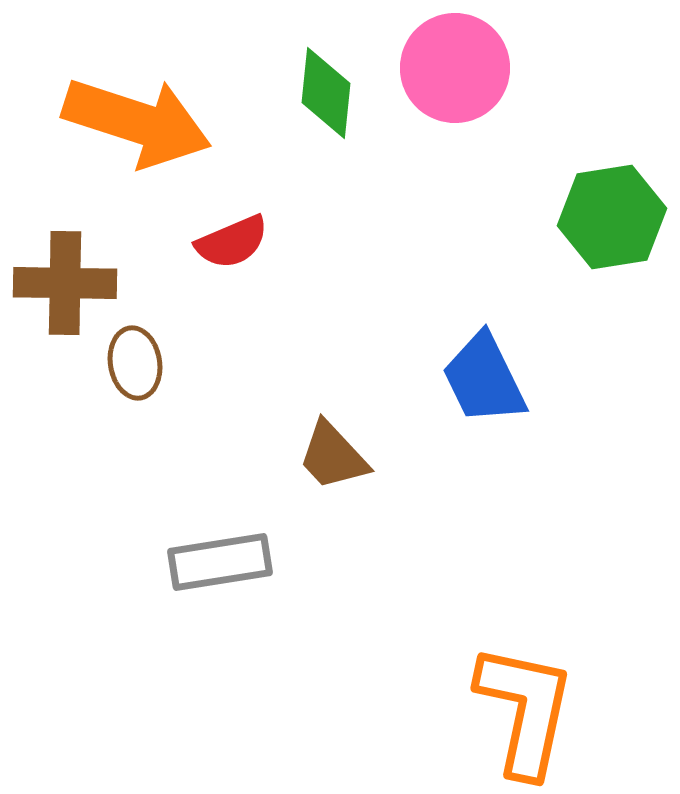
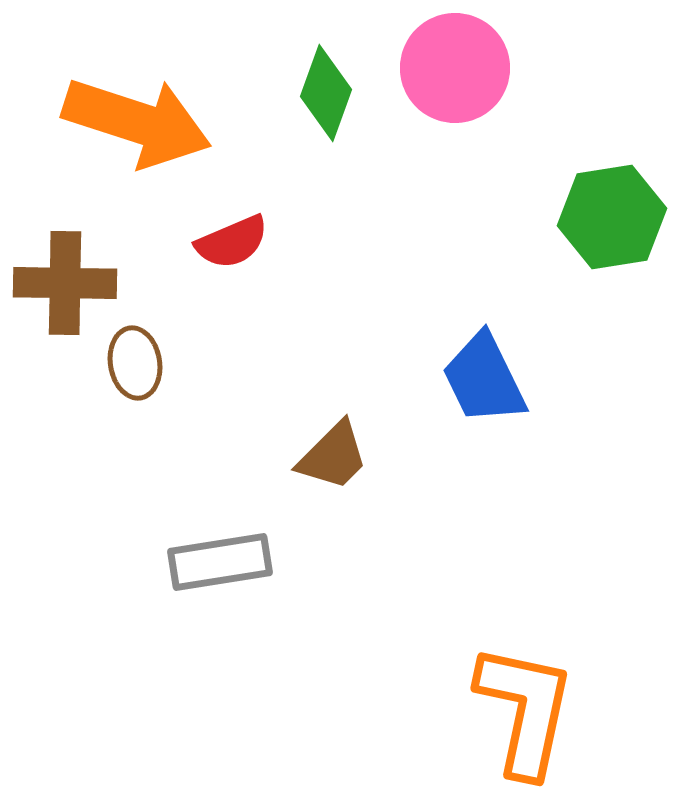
green diamond: rotated 14 degrees clockwise
brown trapezoid: rotated 92 degrees counterclockwise
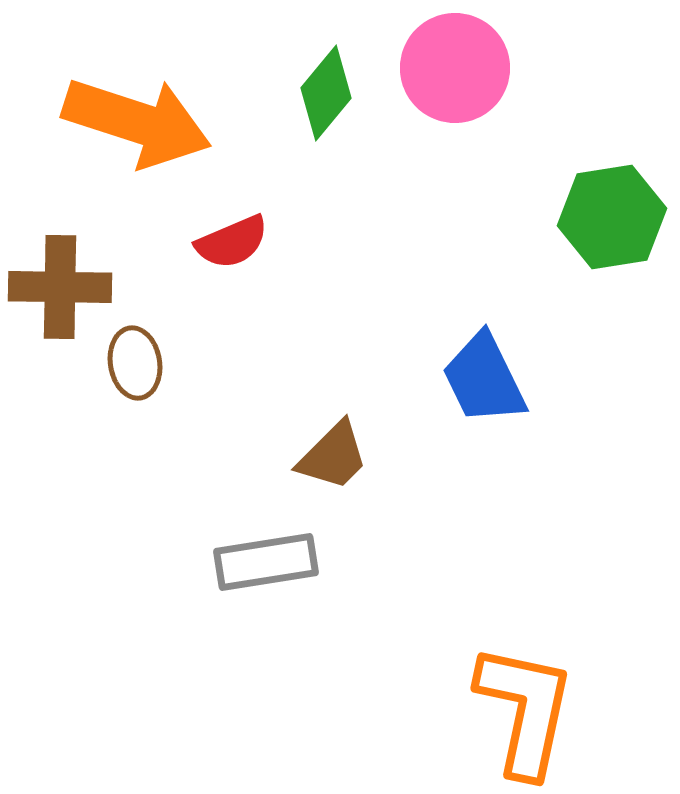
green diamond: rotated 20 degrees clockwise
brown cross: moved 5 px left, 4 px down
gray rectangle: moved 46 px right
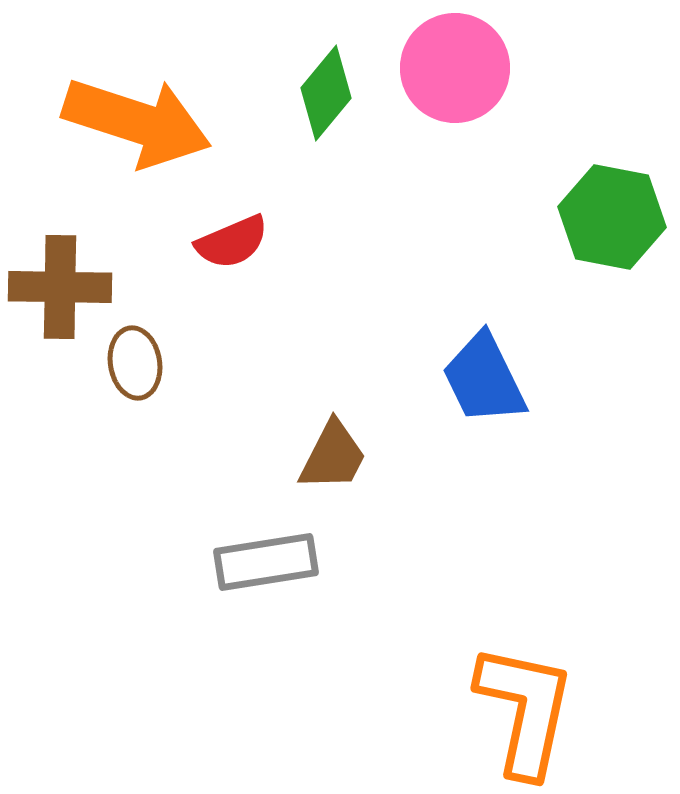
green hexagon: rotated 20 degrees clockwise
brown trapezoid: rotated 18 degrees counterclockwise
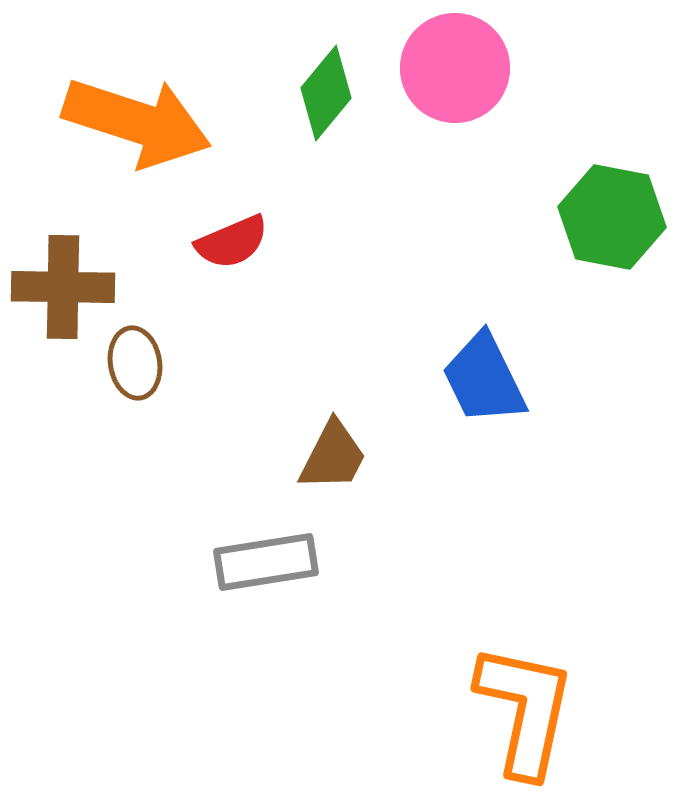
brown cross: moved 3 px right
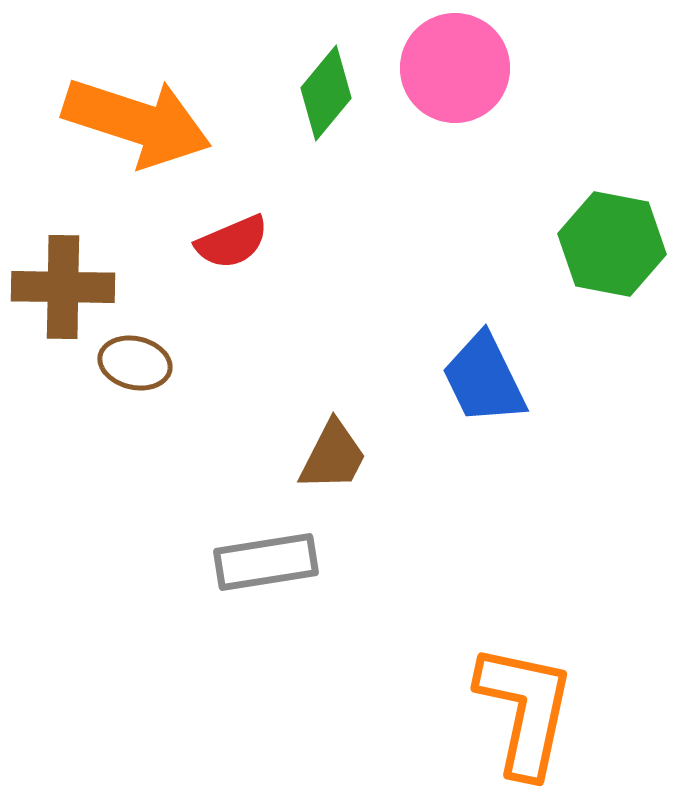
green hexagon: moved 27 px down
brown ellipse: rotated 68 degrees counterclockwise
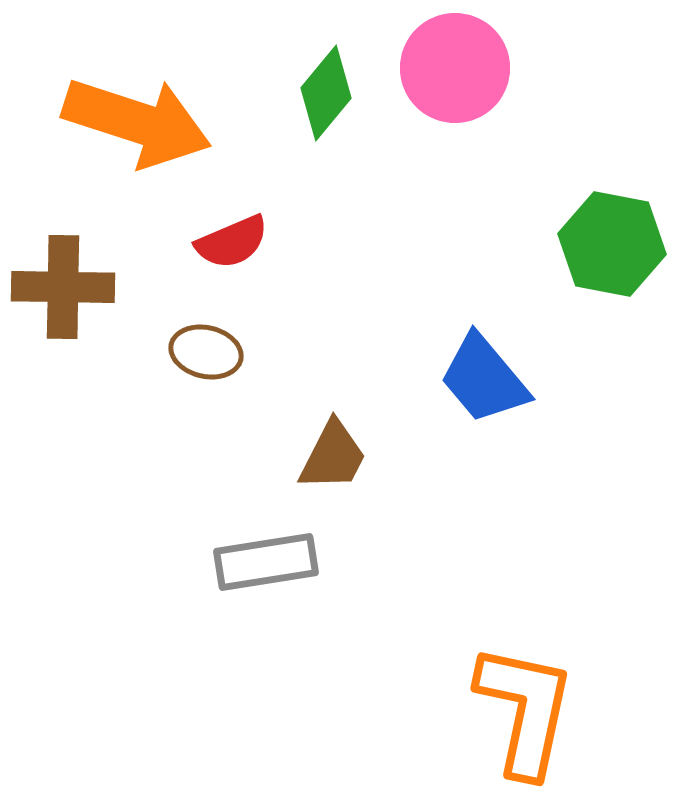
brown ellipse: moved 71 px right, 11 px up
blue trapezoid: rotated 14 degrees counterclockwise
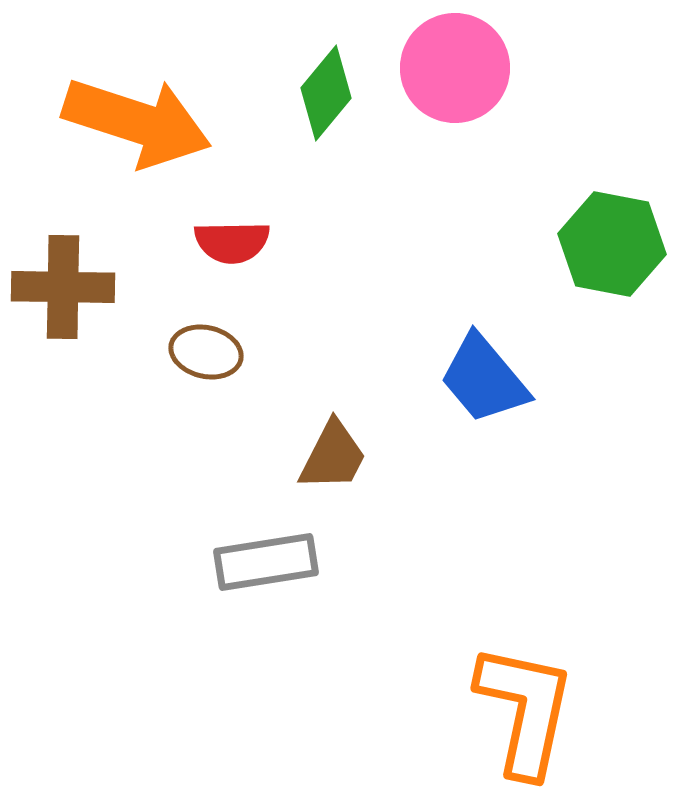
red semicircle: rotated 22 degrees clockwise
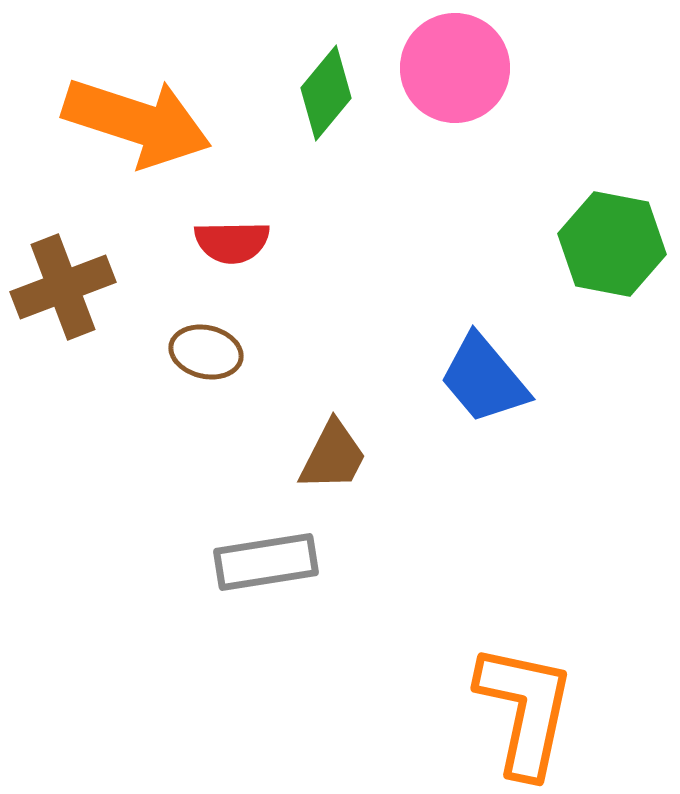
brown cross: rotated 22 degrees counterclockwise
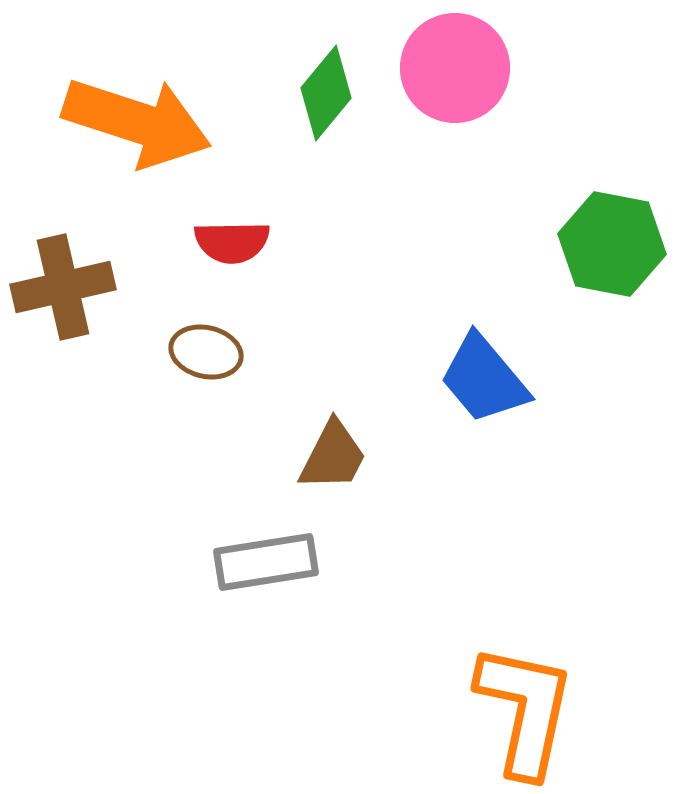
brown cross: rotated 8 degrees clockwise
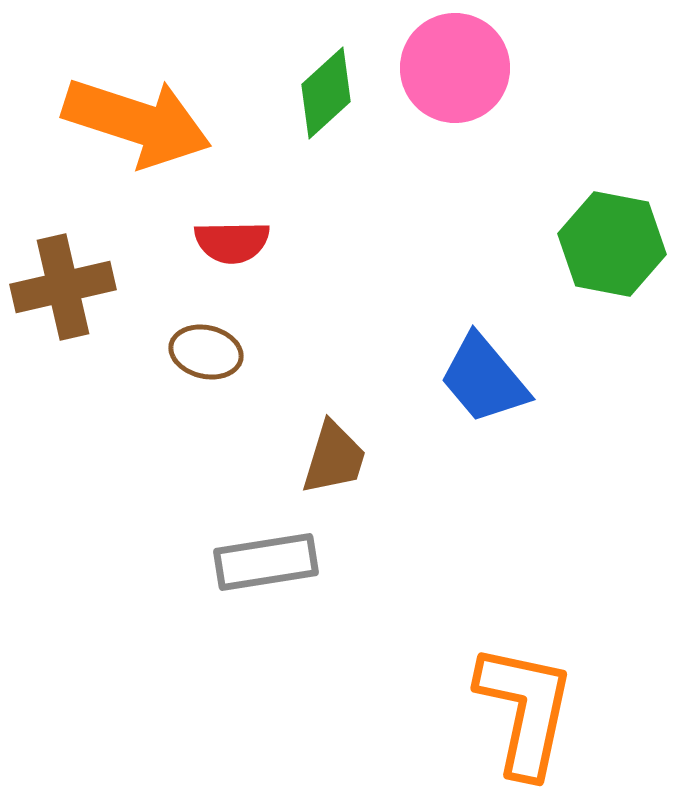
green diamond: rotated 8 degrees clockwise
brown trapezoid: moved 1 px right, 2 px down; rotated 10 degrees counterclockwise
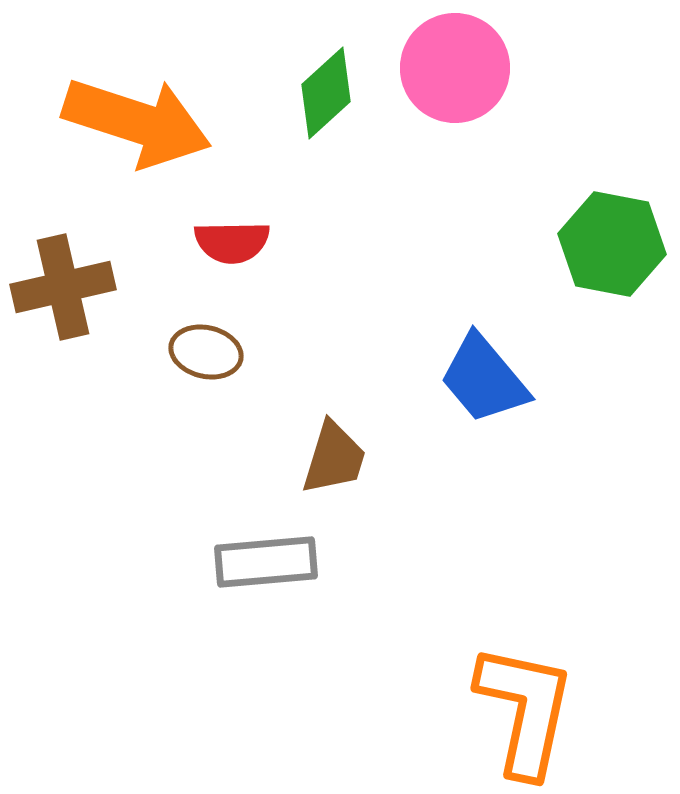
gray rectangle: rotated 4 degrees clockwise
